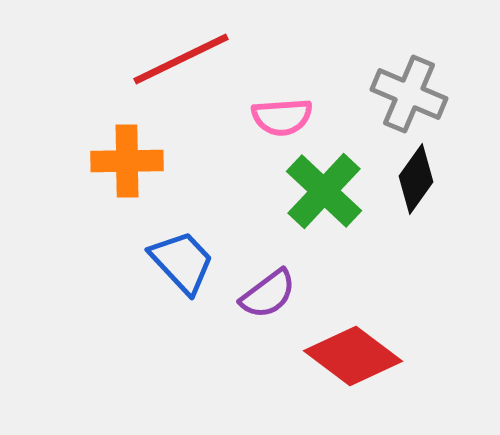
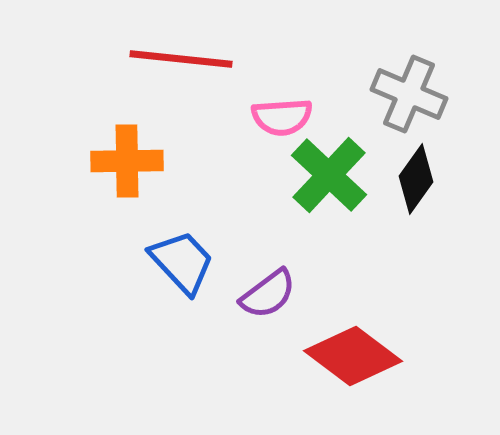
red line: rotated 32 degrees clockwise
green cross: moved 5 px right, 16 px up
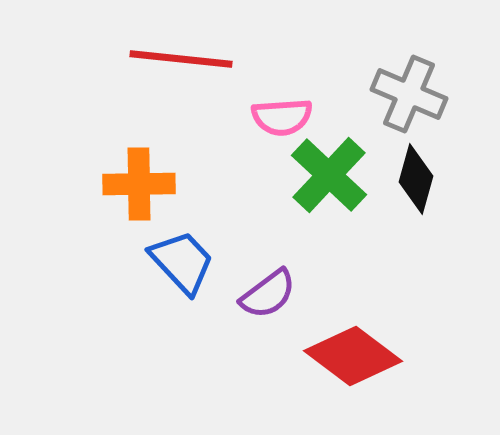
orange cross: moved 12 px right, 23 px down
black diamond: rotated 20 degrees counterclockwise
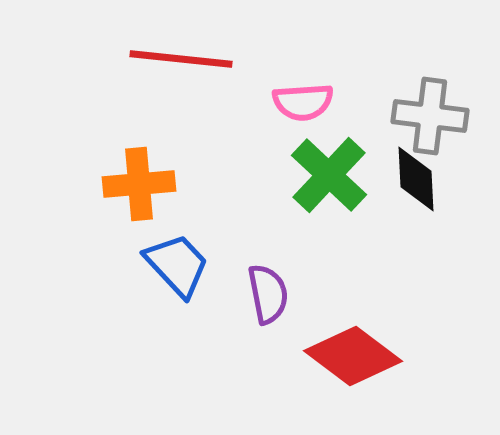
gray cross: moved 21 px right, 22 px down; rotated 16 degrees counterclockwise
pink semicircle: moved 21 px right, 15 px up
black diamond: rotated 18 degrees counterclockwise
orange cross: rotated 4 degrees counterclockwise
blue trapezoid: moved 5 px left, 3 px down
purple semicircle: rotated 64 degrees counterclockwise
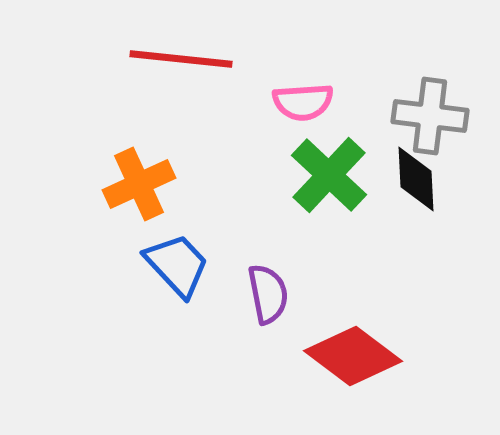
orange cross: rotated 20 degrees counterclockwise
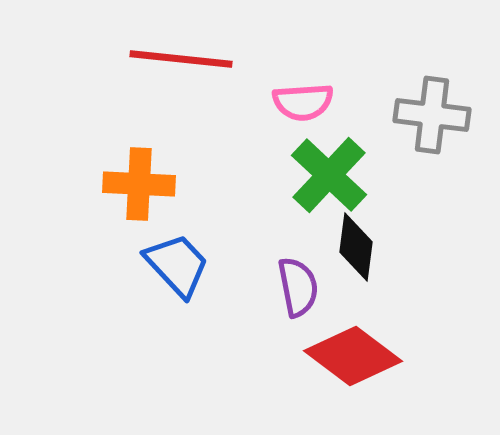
gray cross: moved 2 px right, 1 px up
black diamond: moved 60 px left, 68 px down; rotated 10 degrees clockwise
orange cross: rotated 28 degrees clockwise
purple semicircle: moved 30 px right, 7 px up
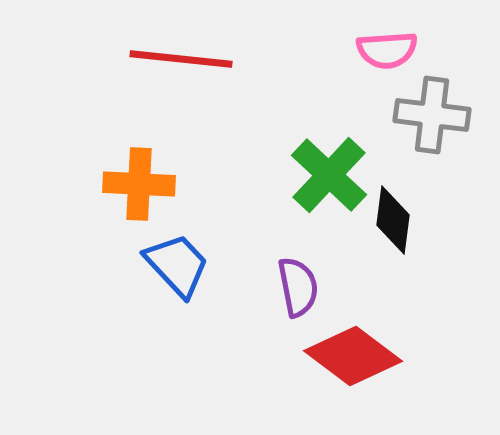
pink semicircle: moved 84 px right, 52 px up
black diamond: moved 37 px right, 27 px up
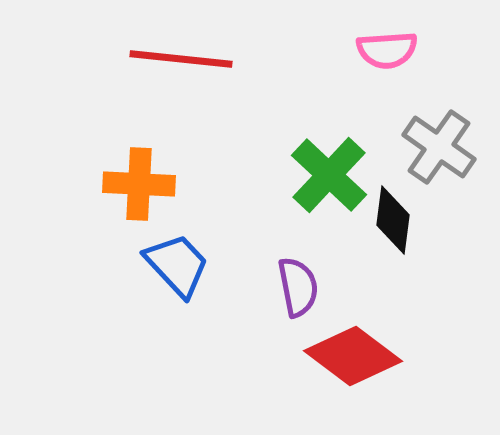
gray cross: moved 7 px right, 32 px down; rotated 28 degrees clockwise
